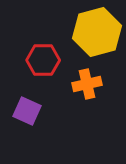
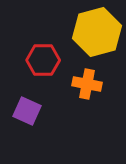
orange cross: rotated 24 degrees clockwise
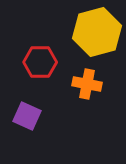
red hexagon: moved 3 px left, 2 px down
purple square: moved 5 px down
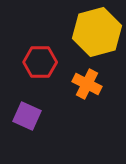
orange cross: rotated 16 degrees clockwise
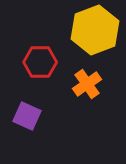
yellow hexagon: moved 2 px left, 2 px up; rotated 6 degrees counterclockwise
orange cross: rotated 28 degrees clockwise
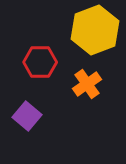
purple square: rotated 16 degrees clockwise
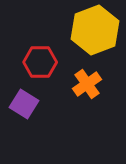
purple square: moved 3 px left, 12 px up; rotated 8 degrees counterclockwise
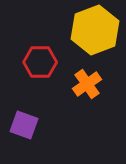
purple square: moved 21 px down; rotated 12 degrees counterclockwise
